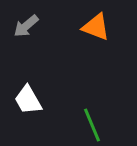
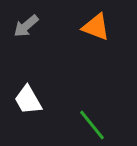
green line: rotated 16 degrees counterclockwise
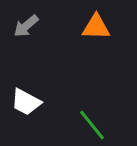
orange triangle: rotated 20 degrees counterclockwise
white trapezoid: moved 2 px left, 2 px down; rotated 32 degrees counterclockwise
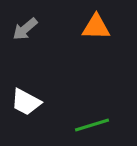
gray arrow: moved 1 px left, 3 px down
green line: rotated 68 degrees counterclockwise
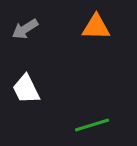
gray arrow: rotated 8 degrees clockwise
white trapezoid: moved 13 px up; rotated 36 degrees clockwise
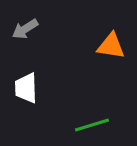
orange triangle: moved 15 px right, 19 px down; rotated 8 degrees clockwise
white trapezoid: moved 1 px up; rotated 24 degrees clockwise
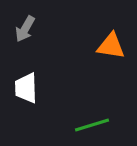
gray arrow: rotated 28 degrees counterclockwise
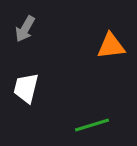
orange triangle: rotated 16 degrees counterclockwise
white trapezoid: rotated 16 degrees clockwise
